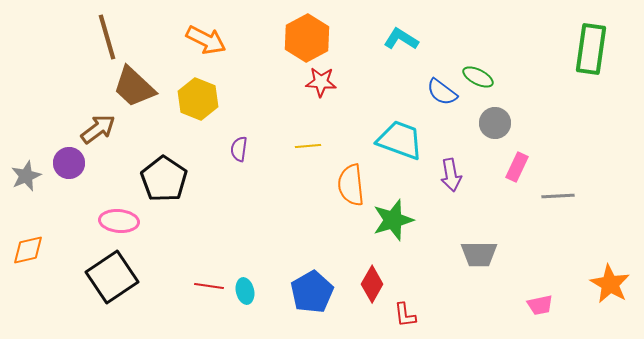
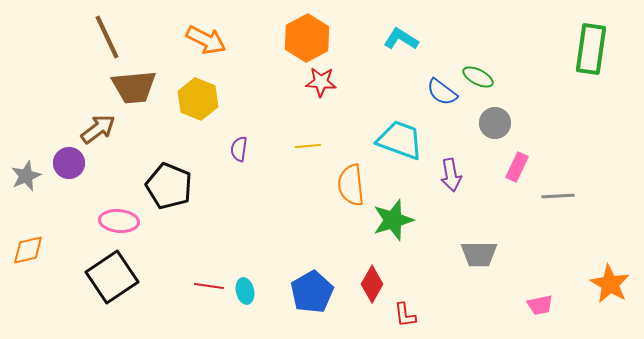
brown line: rotated 9 degrees counterclockwise
brown trapezoid: rotated 48 degrees counterclockwise
black pentagon: moved 5 px right, 7 px down; rotated 12 degrees counterclockwise
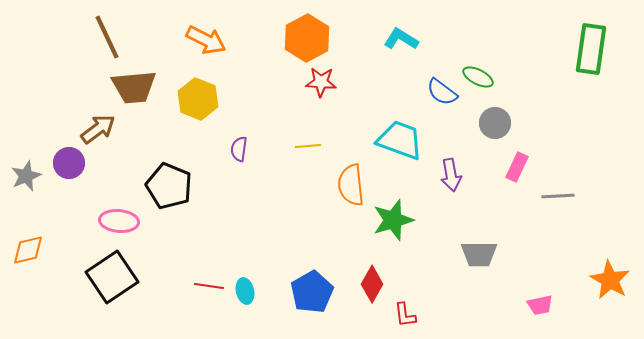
orange star: moved 4 px up
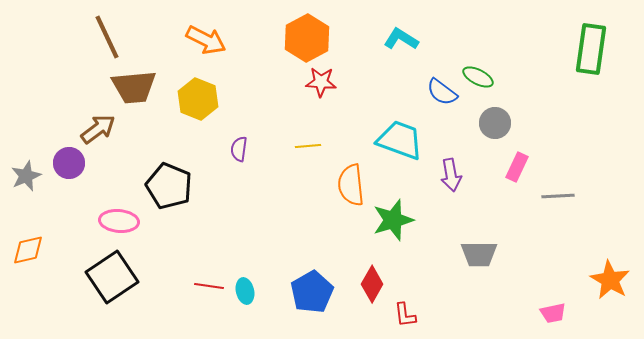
pink trapezoid: moved 13 px right, 8 px down
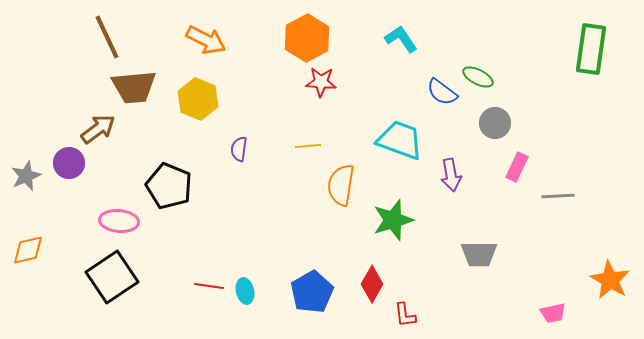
cyan L-shape: rotated 24 degrees clockwise
orange semicircle: moved 10 px left; rotated 15 degrees clockwise
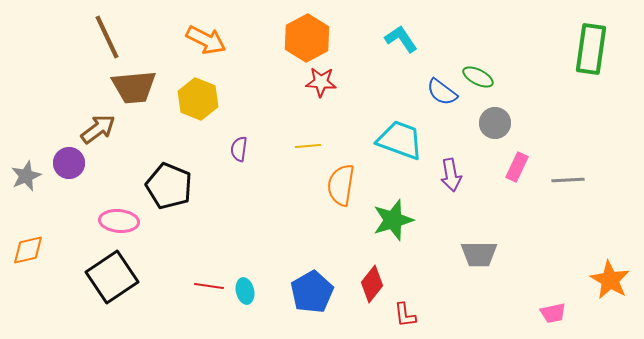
gray line: moved 10 px right, 16 px up
red diamond: rotated 9 degrees clockwise
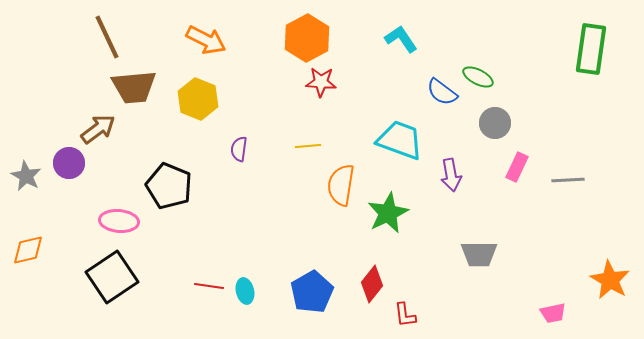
gray star: rotated 20 degrees counterclockwise
green star: moved 5 px left, 7 px up; rotated 9 degrees counterclockwise
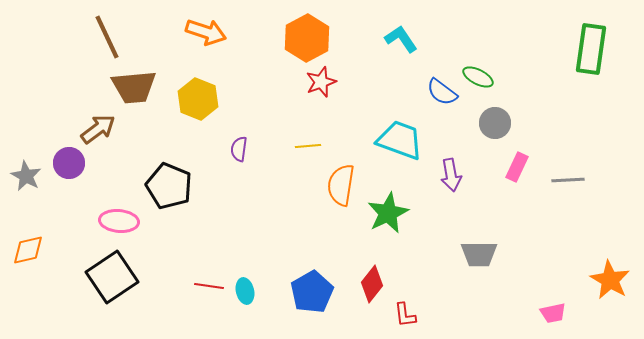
orange arrow: moved 8 px up; rotated 9 degrees counterclockwise
red star: rotated 24 degrees counterclockwise
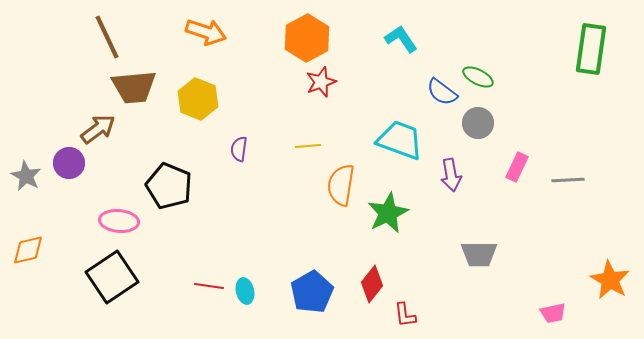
gray circle: moved 17 px left
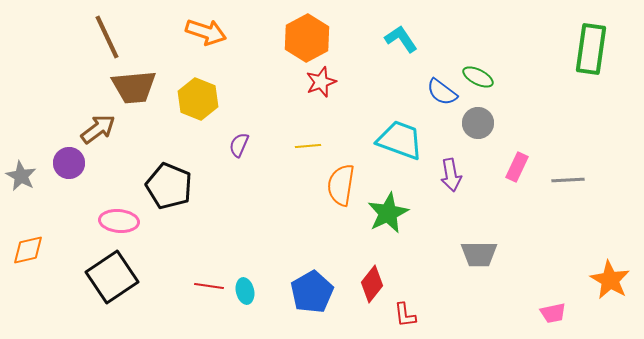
purple semicircle: moved 4 px up; rotated 15 degrees clockwise
gray star: moved 5 px left
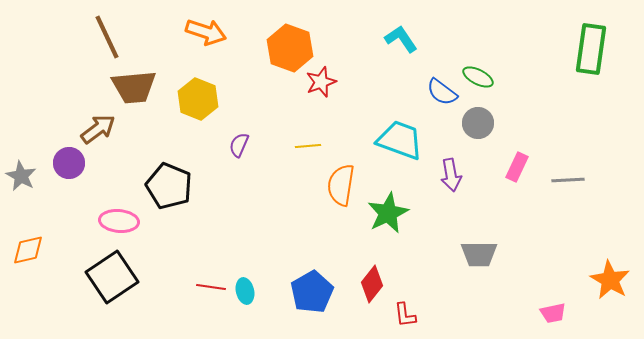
orange hexagon: moved 17 px left, 10 px down; rotated 12 degrees counterclockwise
red line: moved 2 px right, 1 px down
